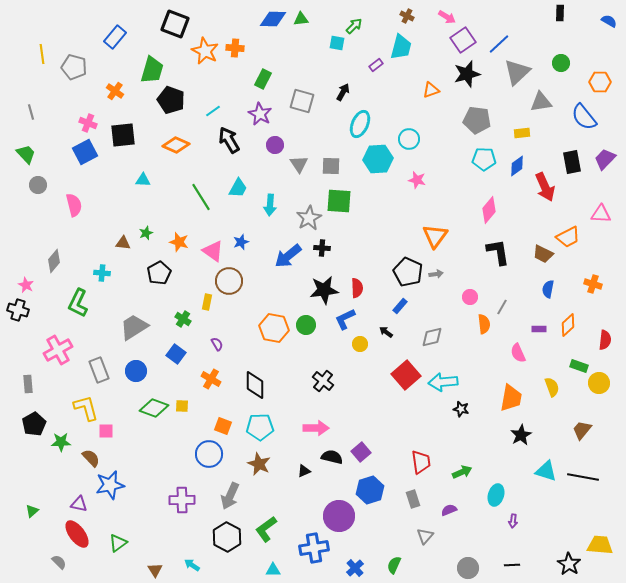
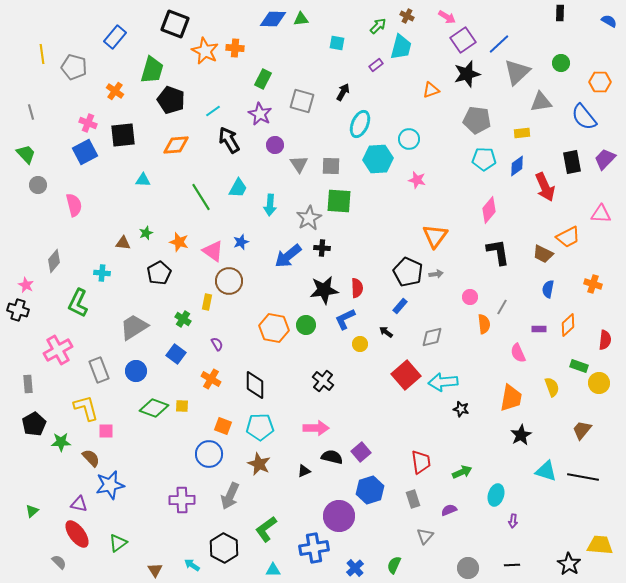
green arrow at (354, 26): moved 24 px right
orange diamond at (176, 145): rotated 28 degrees counterclockwise
black hexagon at (227, 537): moved 3 px left, 11 px down
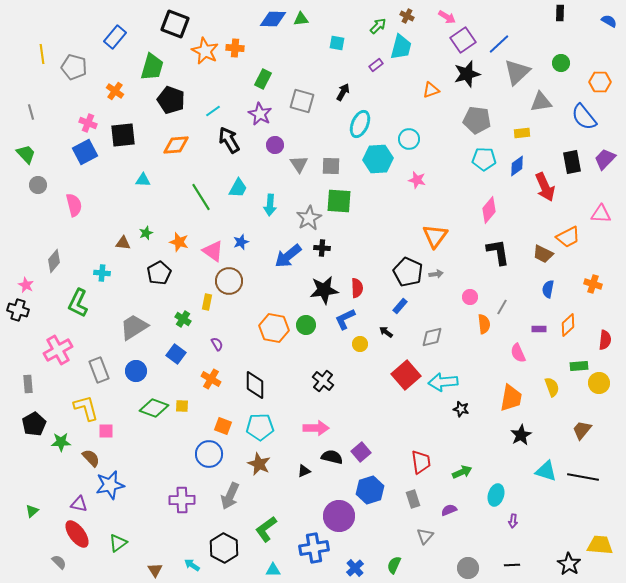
green trapezoid at (152, 70): moved 3 px up
green rectangle at (579, 366): rotated 24 degrees counterclockwise
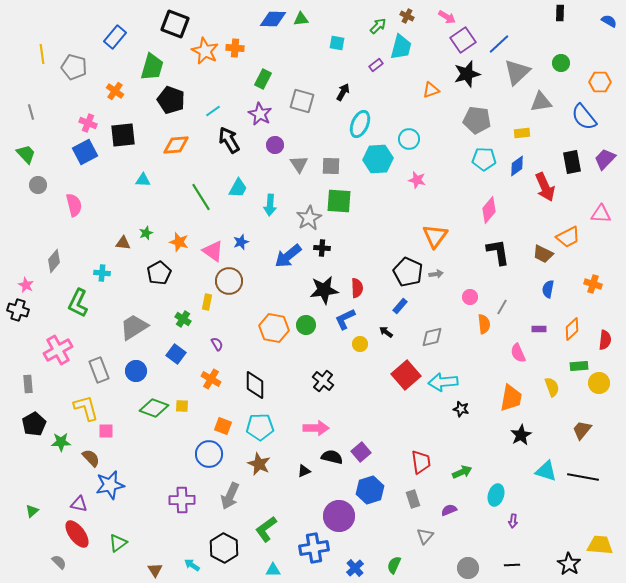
orange diamond at (568, 325): moved 4 px right, 4 px down
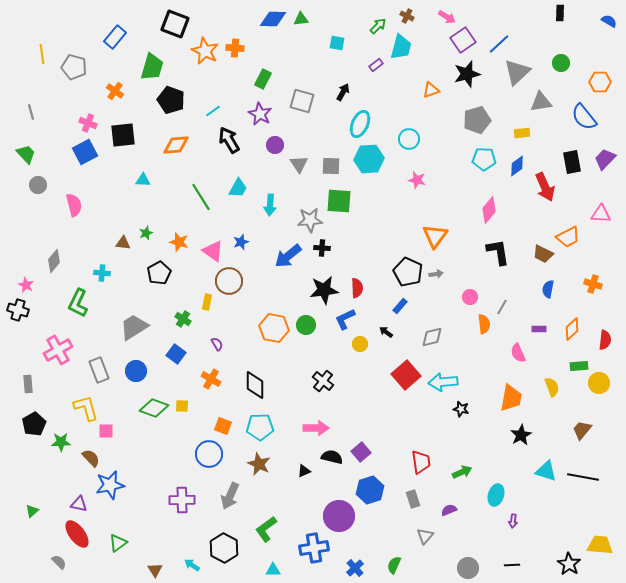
gray pentagon at (477, 120): rotated 24 degrees counterclockwise
cyan hexagon at (378, 159): moved 9 px left
gray star at (309, 218): moved 1 px right, 2 px down; rotated 25 degrees clockwise
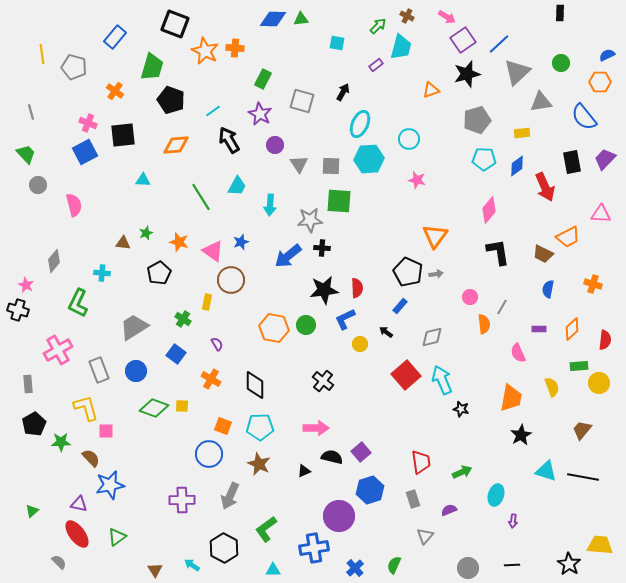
blue semicircle at (609, 21): moved 2 px left, 34 px down; rotated 56 degrees counterclockwise
cyan trapezoid at (238, 188): moved 1 px left, 2 px up
brown circle at (229, 281): moved 2 px right, 1 px up
cyan arrow at (443, 382): moved 1 px left, 2 px up; rotated 72 degrees clockwise
green triangle at (118, 543): moved 1 px left, 6 px up
